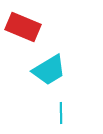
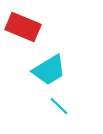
cyan line: moved 2 px left, 7 px up; rotated 45 degrees counterclockwise
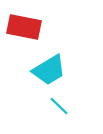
red rectangle: moved 1 px right; rotated 12 degrees counterclockwise
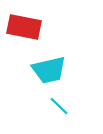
cyan trapezoid: rotated 18 degrees clockwise
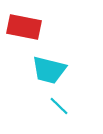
cyan trapezoid: rotated 27 degrees clockwise
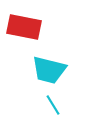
cyan line: moved 6 px left, 1 px up; rotated 15 degrees clockwise
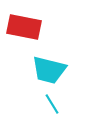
cyan line: moved 1 px left, 1 px up
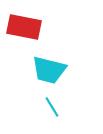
cyan line: moved 3 px down
